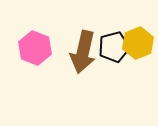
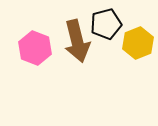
black pentagon: moved 8 px left, 23 px up
brown arrow: moved 6 px left, 11 px up; rotated 27 degrees counterclockwise
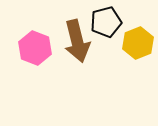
black pentagon: moved 2 px up
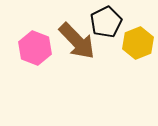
black pentagon: rotated 12 degrees counterclockwise
brown arrow: rotated 30 degrees counterclockwise
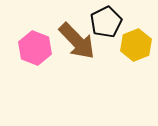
yellow hexagon: moved 2 px left, 2 px down
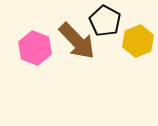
black pentagon: moved 1 px left, 1 px up; rotated 16 degrees counterclockwise
yellow hexagon: moved 2 px right, 4 px up
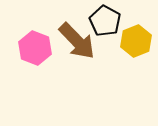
yellow hexagon: moved 2 px left
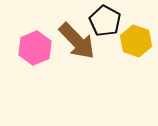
yellow hexagon: rotated 20 degrees counterclockwise
pink hexagon: rotated 16 degrees clockwise
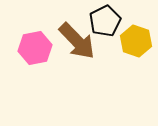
black pentagon: rotated 16 degrees clockwise
pink hexagon: rotated 12 degrees clockwise
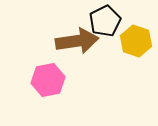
brown arrow: rotated 54 degrees counterclockwise
pink hexagon: moved 13 px right, 32 px down
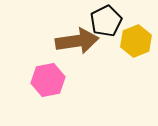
black pentagon: moved 1 px right
yellow hexagon: rotated 20 degrees clockwise
